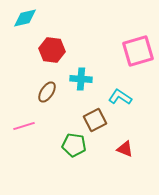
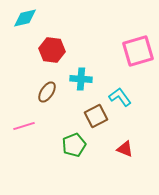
cyan L-shape: rotated 20 degrees clockwise
brown square: moved 1 px right, 4 px up
green pentagon: rotated 30 degrees counterclockwise
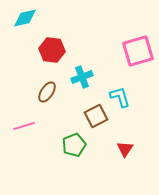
cyan cross: moved 1 px right, 2 px up; rotated 25 degrees counterclockwise
cyan L-shape: rotated 20 degrees clockwise
red triangle: rotated 42 degrees clockwise
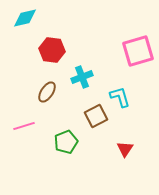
green pentagon: moved 8 px left, 3 px up
